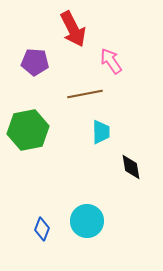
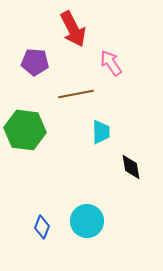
pink arrow: moved 2 px down
brown line: moved 9 px left
green hexagon: moved 3 px left; rotated 18 degrees clockwise
blue diamond: moved 2 px up
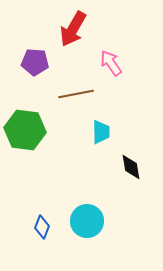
red arrow: rotated 57 degrees clockwise
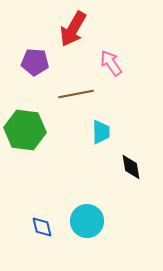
blue diamond: rotated 35 degrees counterclockwise
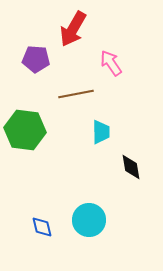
purple pentagon: moved 1 px right, 3 px up
cyan circle: moved 2 px right, 1 px up
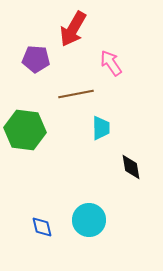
cyan trapezoid: moved 4 px up
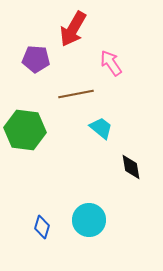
cyan trapezoid: rotated 50 degrees counterclockwise
blue diamond: rotated 30 degrees clockwise
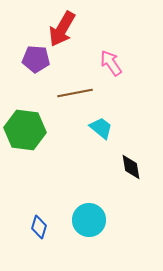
red arrow: moved 11 px left
brown line: moved 1 px left, 1 px up
blue diamond: moved 3 px left
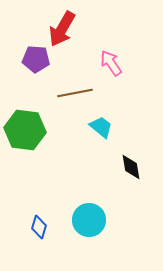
cyan trapezoid: moved 1 px up
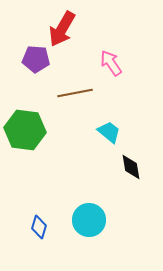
cyan trapezoid: moved 8 px right, 5 px down
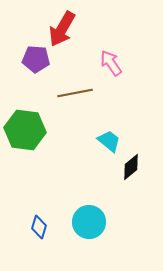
cyan trapezoid: moved 9 px down
black diamond: rotated 60 degrees clockwise
cyan circle: moved 2 px down
